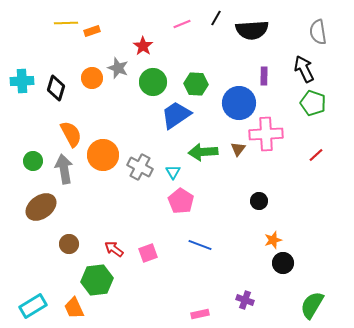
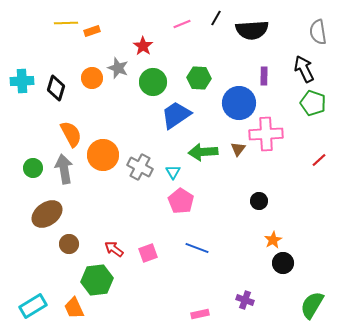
green hexagon at (196, 84): moved 3 px right, 6 px up
red line at (316, 155): moved 3 px right, 5 px down
green circle at (33, 161): moved 7 px down
brown ellipse at (41, 207): moved 6 px right, 7 px down
orange star at (273, 240): rotated 12 degrees counterclockwise
blue line at (200, 245): moved 3 px left, 3 px down
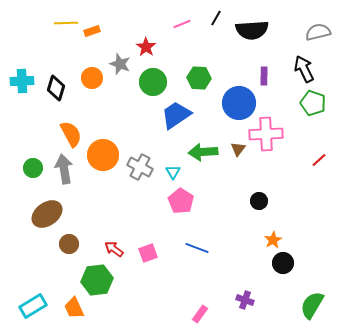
gray semicircle at (318, 32): rotated 85 degrees clockwise
red star at (143, 46): moved 3 px right, 1 px down
gray star at (118, 68): moved 2 px right, 4 px up
pink rectangle at (200, 314): rotated 42 degrees counterclockwise
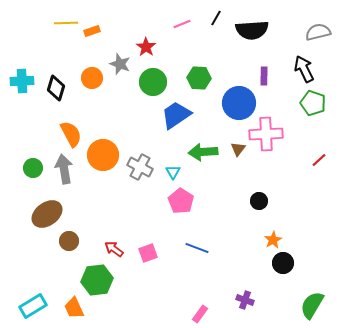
brown circle at (69, 244): moved 3 px up
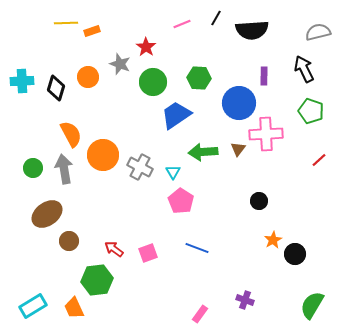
orange circle at (92, 78): moved 4 px left, 1 px up
green pentagon at (313, 103): moved 2 px left, 8 px down
black circle at (283, 263): moved 12 px right, 9 px up
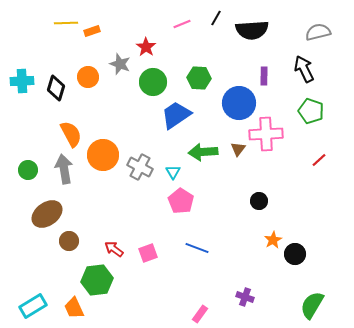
green circle at (33, 168): moved 5 px left, 2 px down
purple cross at (245, 300): moved 3 px up
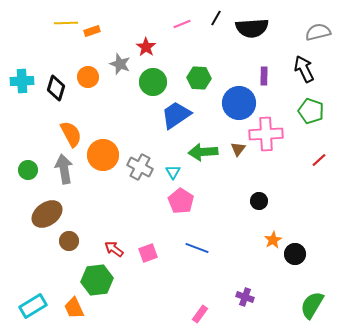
black semicircle at (252, 30): moved 2 px up
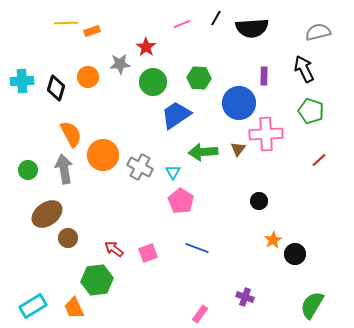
gray star at (120, 64): rotated 25 degrees counterclockwise
brown circle at (69, 241): moved 1 px left, 3 px up
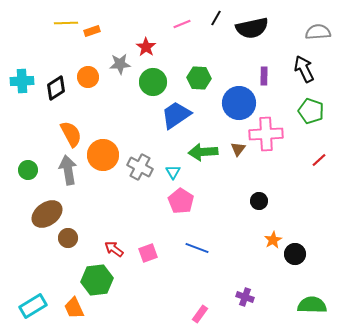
black semicircle at (252, 28): rotated 8 degrees counterclockwise
gray semicircle at (318, 32): rotated 10 degrees clockwise
black diamond at (56, 88): rotated 40 degrees clockwise
gray arrow at (64, 169): moved 4 px right, 1 px down
green semicircle at (312, 305): rotated 60 degrees clockwise
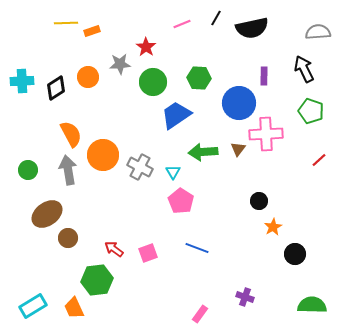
orange star at (273, 240): moved 13 px up
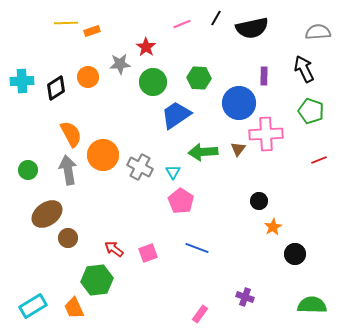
red line at (319, 160): rotated 21 degrees clockwise
